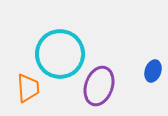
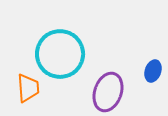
purple ellipse: moved 9 px right, 6 px down
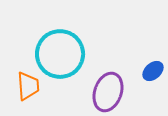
blue ellipse: rotated 30 degrees clockwise
orange trapezoid: moved 2 px up
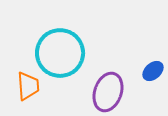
cyan circle: moved 1 px up
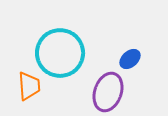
blue ellipse: moved 23 px left, 12 px up
orange trapezoid: moved 1 px right
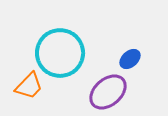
orange trapezoid: rotated 48 degrees clockwise
purple ellipse: rotated 30 degrees clockwise
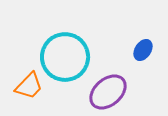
cyan circle: moved 5 px right, 4 px down
blue ellipse: moved 13 px right, 9 px up; rotated 15 degrees counterclockwise
